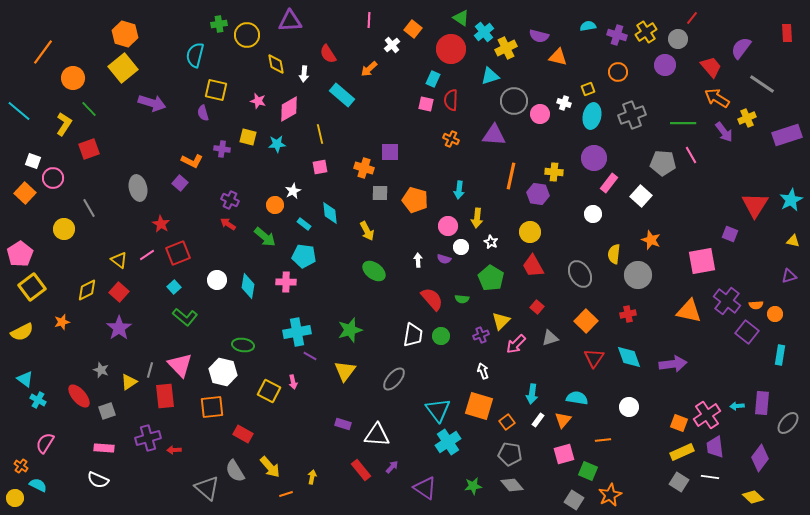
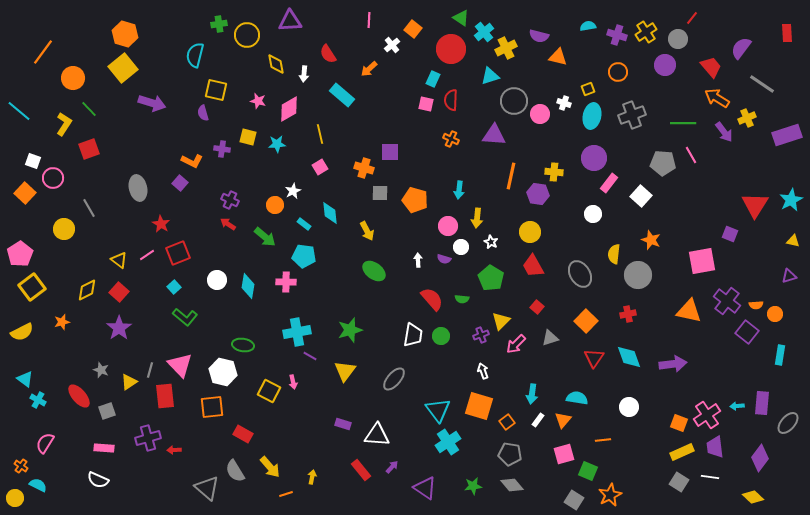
pink square at (320, 167): rotated 21 degrees counterclockwise
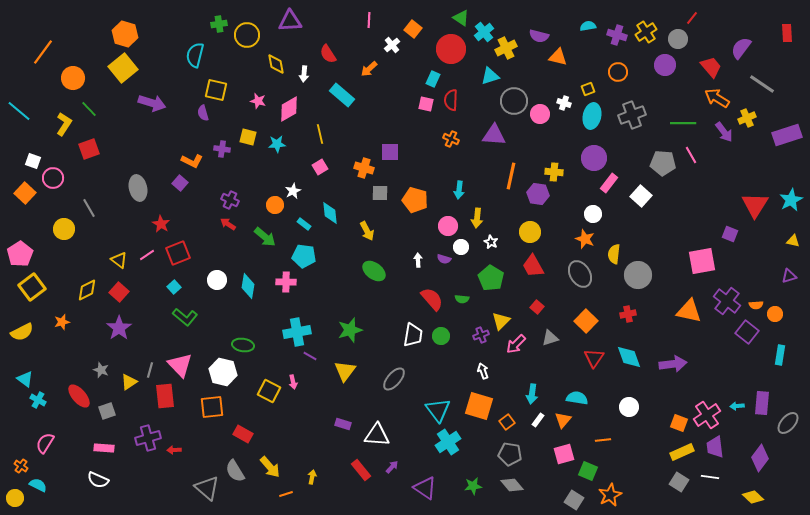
orange star at (651, 240): moved 66 px left, 1 px up
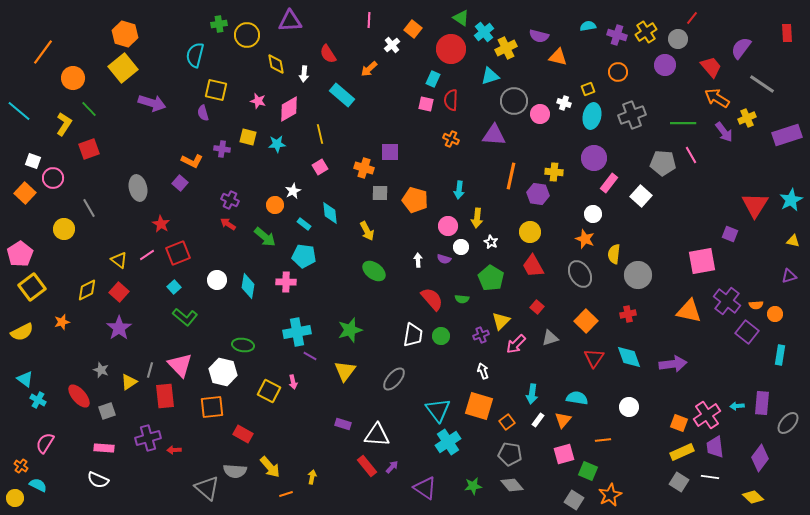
red rectangle at (361, 470): moved 6 px right, 4 px up
gray semicircle at (235, 471): rotated 55 degrees counterclockwise
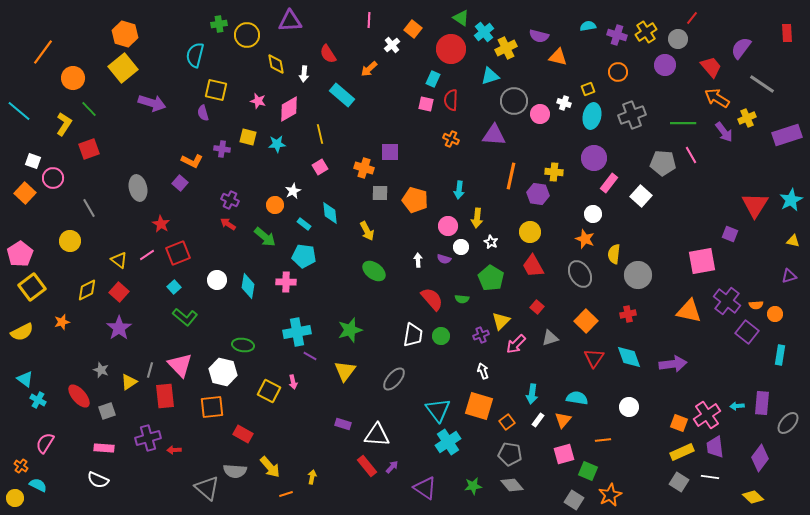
yellow circle at (64, 229): moved 6 px right, 12 px down
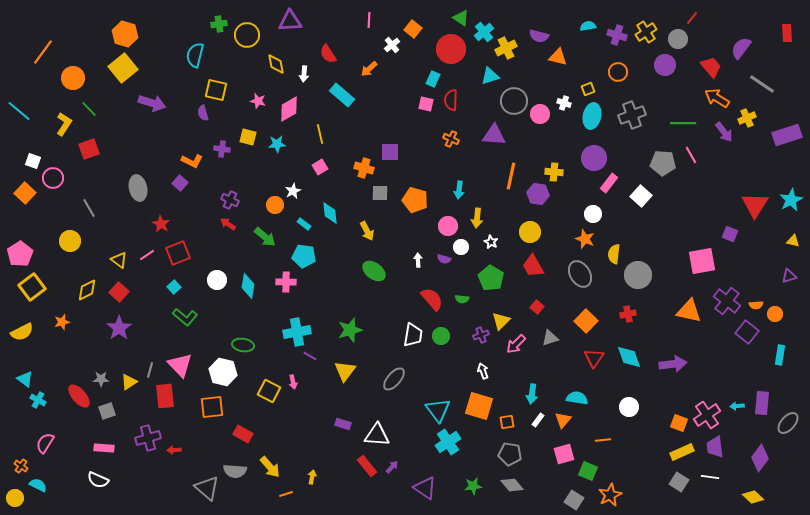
gray star at (101, 370): moved 9 px down; rotated 21 degrees counterclockwise
orange square at (507, 422): rotated 28 degrees clockwise
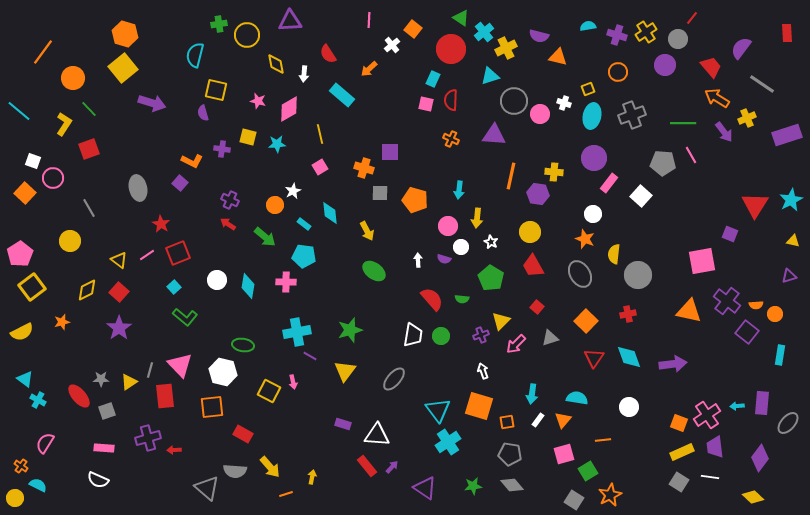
green square at (588, 471): rotated 36 degrees clockwise
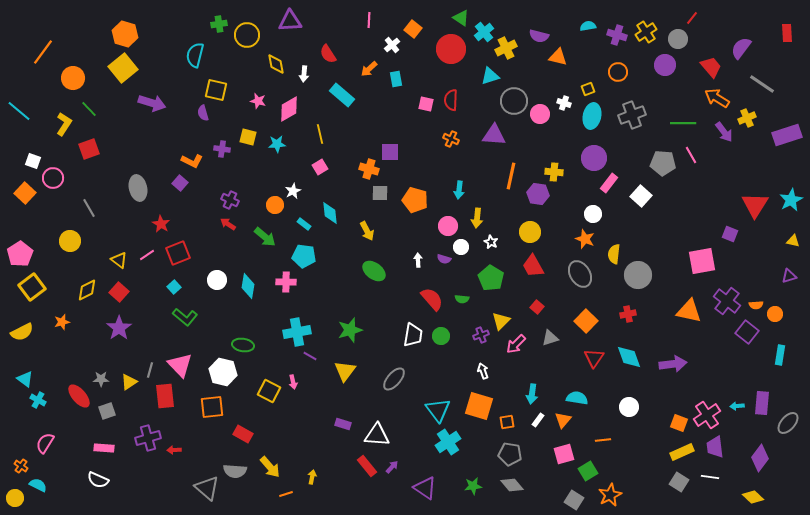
cyan rectangle at (433, 79): moved 37 px left; rotated 35 degrees counterclockwise
orange cross at (364, 168): moved 5 px right, 1 px down
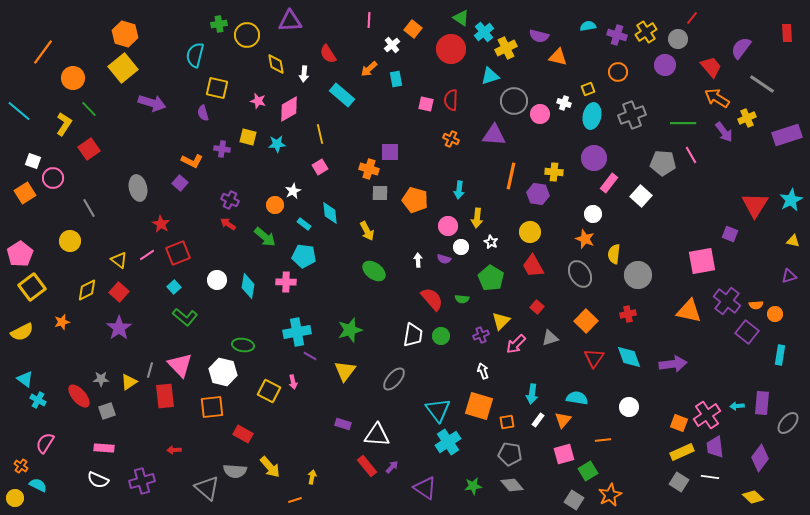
yellow square at (216, 90): moved 1 px right, 2 px up
red square at (89, 149): rotated 15 degrees counterclockwise
orange square at (25, 193): rotated 15 degrees clockwise
purple cross at (148, 438): moved 6 px left, 43 px down
orange line at (286, 494): moved 9 px right, 6 px down
